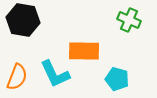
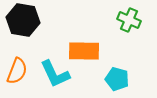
orange semicircle: moved 6 px up
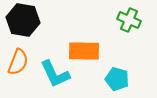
orange semicircle: moved 1 px right, 9 px up
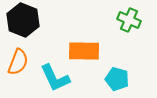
black hexagon: rotated 12 degrees clockwise
cyan L-shape: moved 4 px down
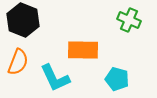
orange rectangle: moved 1 px left, 1 px up
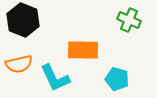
orange semicircle: moved 1 px right, 2 px down; rotated 56 degrees clockwise
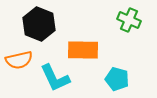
black hexagon: moved 16 px right, 4 px down
orange semicircle: moved 4 px up
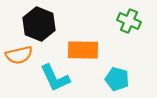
green cross: moved 1 px down
orange semicircle: moved 5 px up
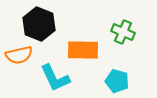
green cross: moved 6 px left, 11 px down
cyan pentagon: moved 2 px down
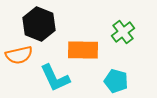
green cross: rotated 30 degrees clockwise
cyan pentagon: moved 1 px left
